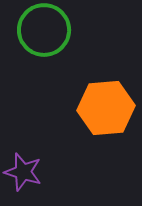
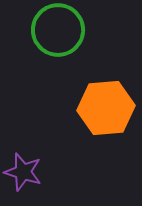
green circle: moved 14 px right
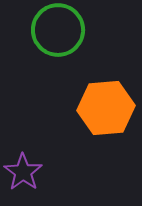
purple star: rotated 18 degrees clockwise
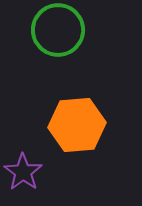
orange hexagon: moved 29 px left, 17 px down
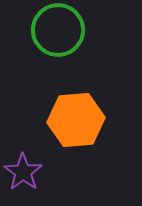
orange hexagon: moved 1 px left, 5 px up
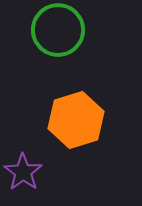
orange hexagon: rotated 12 degrees counterclockwise
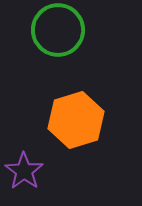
purple star: moved 1 px right, 1 px up
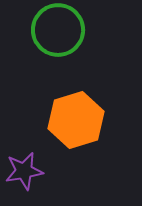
purple star: rotated 27 degrees clockwise
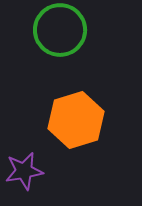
green circle: moved 2 px right
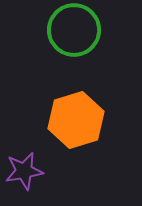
green circle: moved 14 px right
